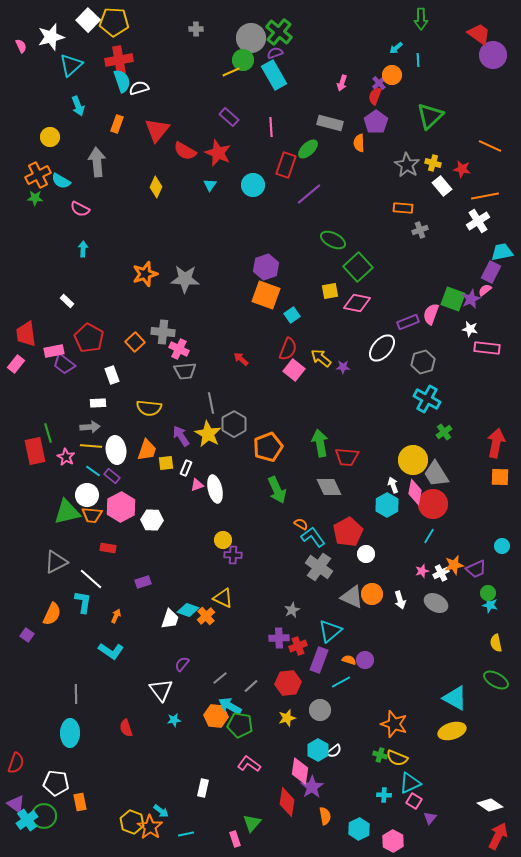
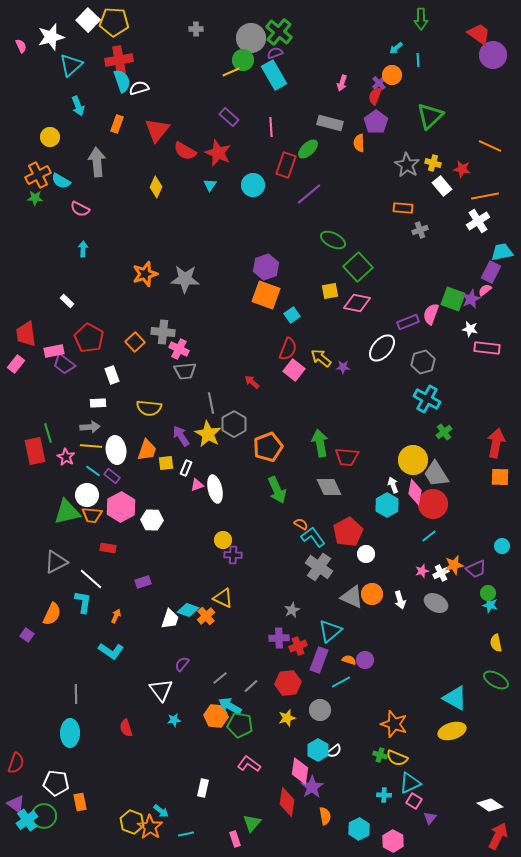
red arrow at (241, 359): moved 11 px right, 23 px down
cyan line at (429, 536): rotated 21 degrees clockwise
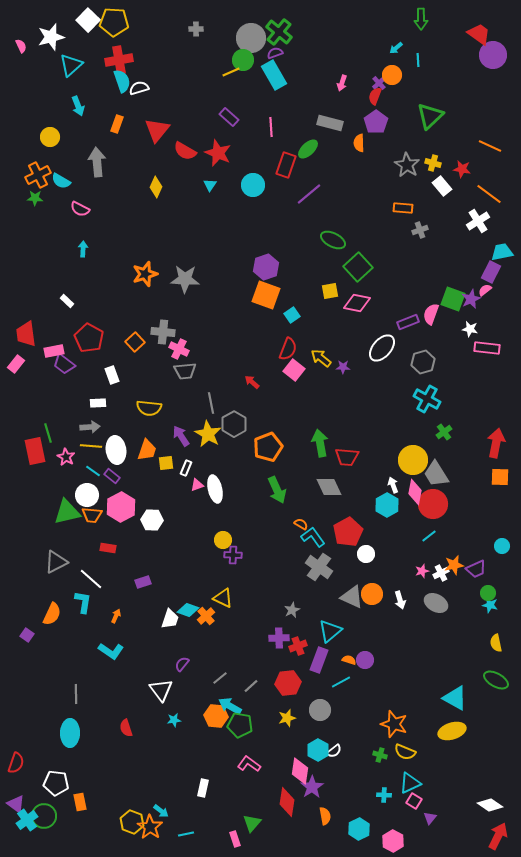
orange line at (485, 196): moved 4 px right, 2 px up; rotated 48 degrees clockwise
yellow semicircle at (397, 758): moved 8 px right, 6 px up
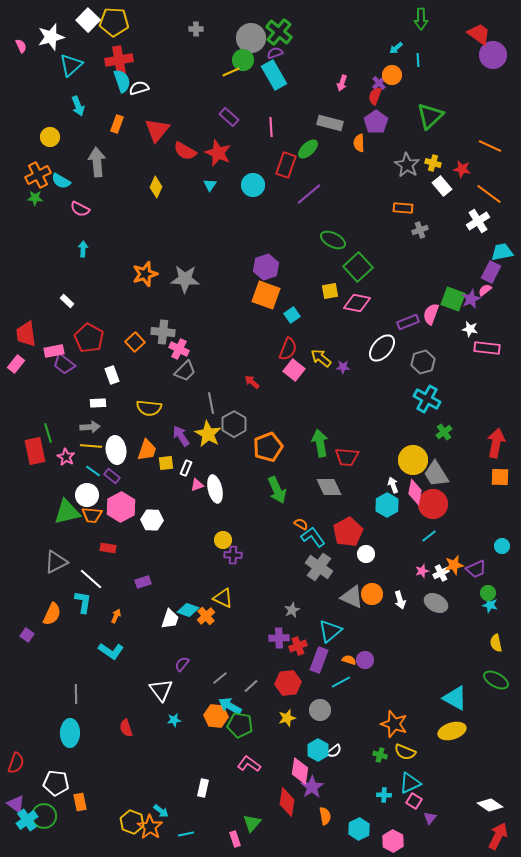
gray trapezoid at (185, 371): rotated 40 degrees counterclockwise
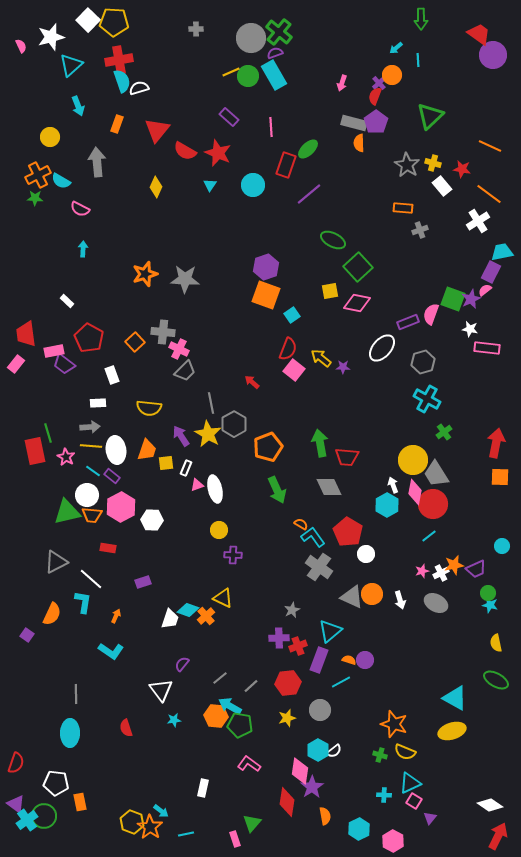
green circle at (243, 60): moved 5 px right, 16 px down
gray rectangle at (330, 123): moved 24 px right
red pentagon at (348, 532): rotated 12 degrees counterclockwise
yellow circle at (223, 540): moved 4 px left, 10 px up
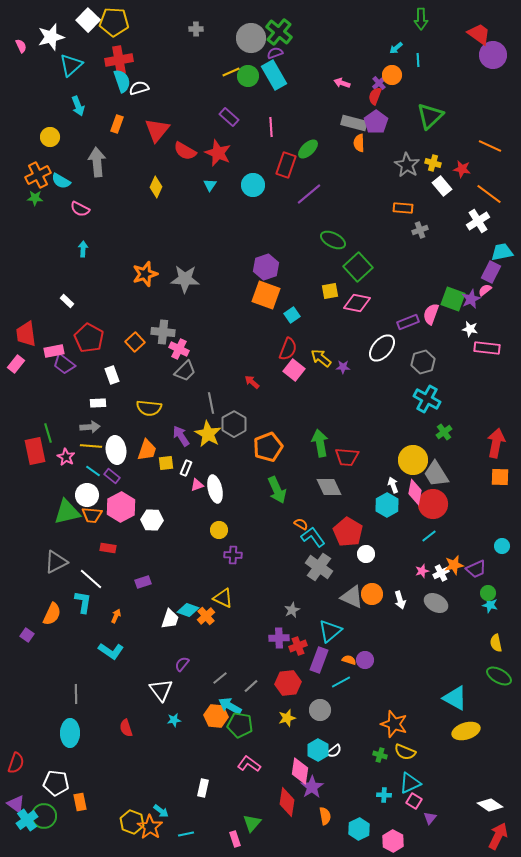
pink arrow at (342, 83): rotated 91 degrees clockwise
green ellipse at (496, 680): moved 3 px right, 4 px up
yellow ellipse at (452, 731): moved 14 px right
